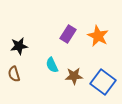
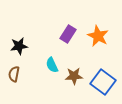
brown semicircle: rotated 28 degrees clockwise
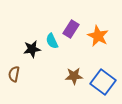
purple rectangle: moved 3 px right, 5 px up
black star: moved 13 px right, 3 px down
cyan semicircle: moved 24 px up
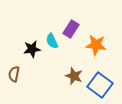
orange star: moved 2 px left, 9 px down; rotated 20 degrees counterclockwise
brown star: rotated 24 degrees clockwise
blue square: moved 3 px left, 3 px down
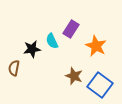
orange star: moved 1 px down; rotated 20 degrees clockwise
brown semicircle: moved 6 px up
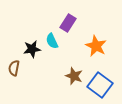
purple rectangle: moved 3 px left, 6 px up
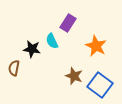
black star: rotated 18 degrees clockwise
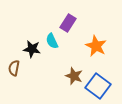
blue square: moved 2 px left, 1 px down
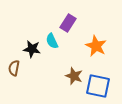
blue square: rotated 25 degrees counterclockwise
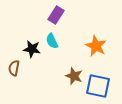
purple rectangle: moved 12 px left, 8 px up
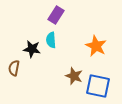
cyan semicircle: moved 1 px left, 1 px up; rotated 21 degrees clockwise
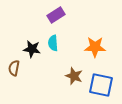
purple rectangle: rotated 24 degrees clockwise
cyan semicircle: moved 2 px right, 3 px down
orange star: moved 1 px left, 1 px down; rotated 25 degrees counterclockwise
blue square: moved 3 px right, 1 px up
